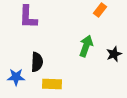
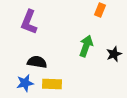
orange rectangle: rotated 16 degrees counterclockwise
purple L-shape: moved 1 px right, 5 px down; rotated 20 degrees clockwise
black semicircle: rotated 84 degrees counterclockwise
blue star: moved 9 px right, 6 px down; rotated 12 degrees counterclockwise
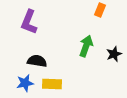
black semicircle: moved 1 px up
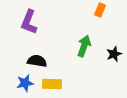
green arrow: moved 2 px left
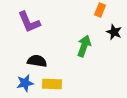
purple L-shape: rotated 45 degrees counterclockwise
black star: moved 22 px up; rotated 28 degrees counterclockwise
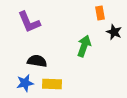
orange rectangle: moved 3 px down; rotated 32 degrees counterclockwise
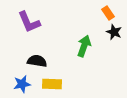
orange rectangle: moved 8 px right; rotated 24 degrees counterclockwise
blue star: moved 3 px left, 1 px down
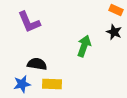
orange rectangle: moved 8 px right, 3 px up; rotated 32 degrees counterclockwise
black semicircle: moved 3 px down
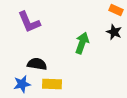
green arrow: moved 2 px left, 3 px up
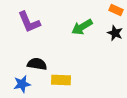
black star: moved 1 px right, 1 px down
green arrow: moved 16 px up; rotated 140 degrees counterclockwise
yellow rectangle: moved 9 px right, 4 px up
